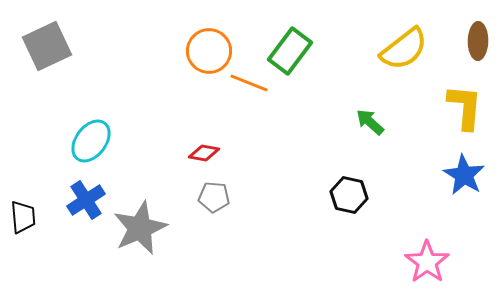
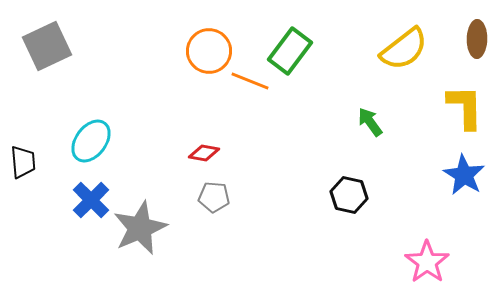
brown ellipse: moved 1 px left, 2 px up
orange line: moved 1 px right, 2 px up
yellow L-shape: rotated 6 degrees counterclockwise
green arrow: rotated 12 degrees clockwise
blue cross: moved 5 px right; rotated 12 degrees counterclockwise
black trapezoid: moved 55 px up
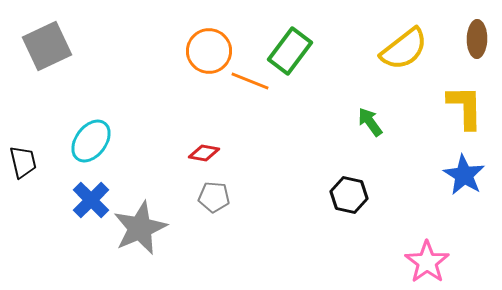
black trapezoid: rotated 8 degrees counterclockwise
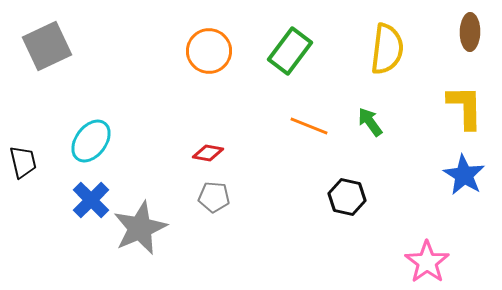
brown ellipse: moved 7 px left, 7 px up
yellow semicircle: moved 17 px left; rotated 45 degrees counterclockwise
orange line: moved 59 px right, 45 px down
red diamond: moved 4 px right
black hexagon: moved 2 px left, 2 px down
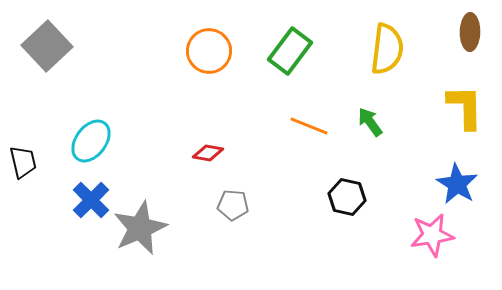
gray square: rotated 18 degrees counterclockwise
blue star: moved 7 px left, 9 px down
gray pentagon: moved 19 px right, 8 px down
pink star: moved 5 px right, 27 px up; rotated 27 degrees clockwise
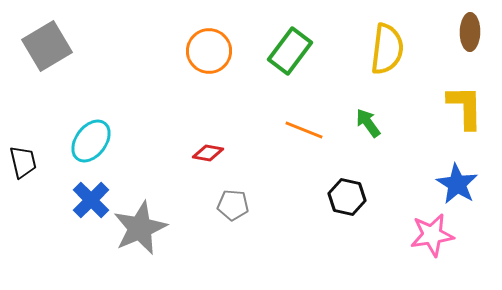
gray square: rotated 12 degrees clockwise
green arrow: moved 2 px left, 1 px down
orange line: moved 5 px left, 4 px down
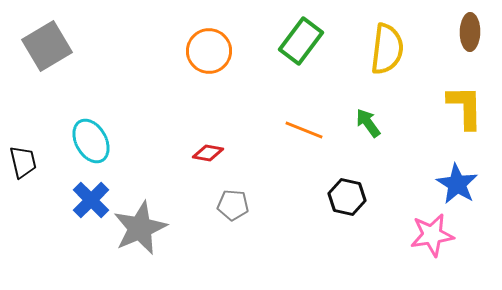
green rectangle: moved 11 px right, 10 px up
cyan ellipse: rotated 66 degrees counterclockwise
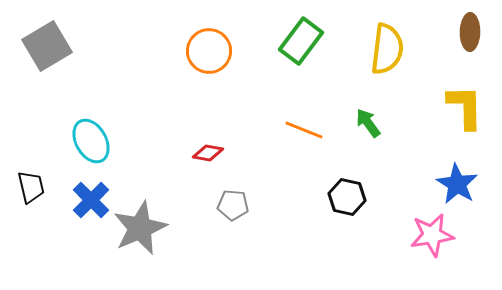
black trapezoid: moved 8 px right, 25 px down
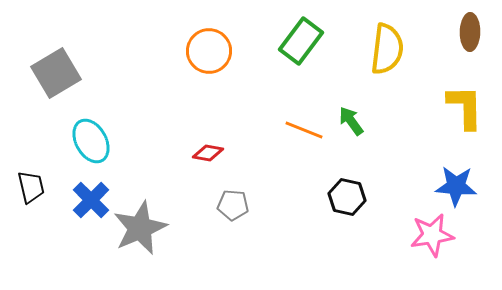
gray square: moved 9 px right, 27 px down
green arrow: moved 17 px left, 2 px up
blue star: moved 1 px left, 2 px down; rotated 27 degrees counterclockwise
